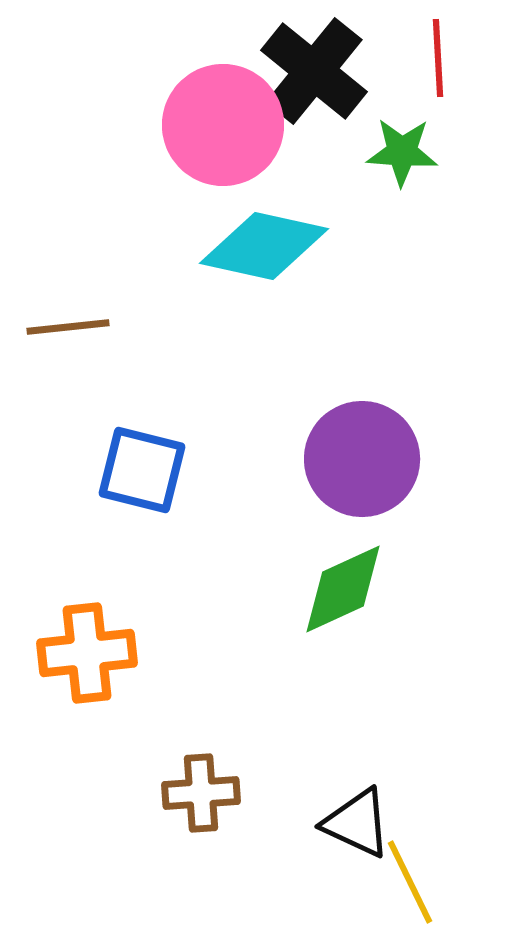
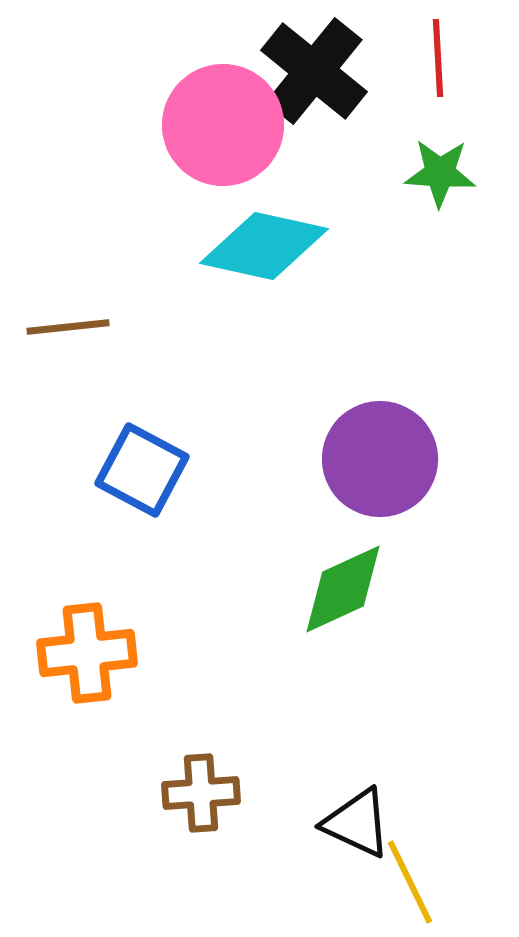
green star: moved 38 px right, 21 px down
purple circle: moved 18 px right
blue square: rotated 14 degrees clockwise
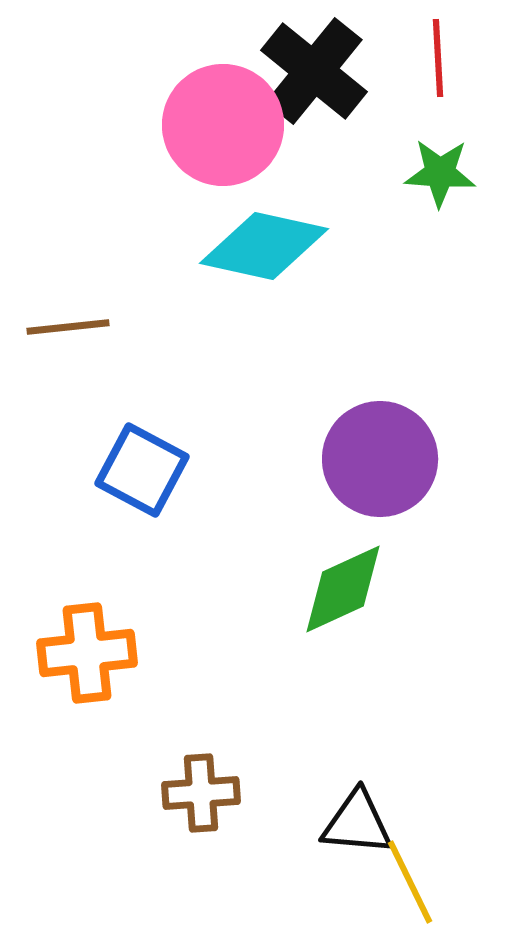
black triangle: rotated 20 degrees counterclockwise
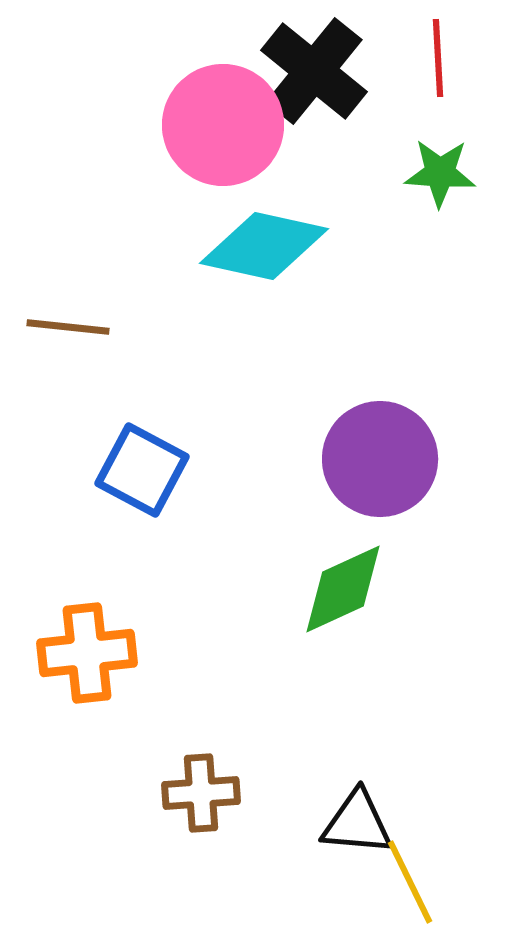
brown line: rotated 12 degrees clockwise
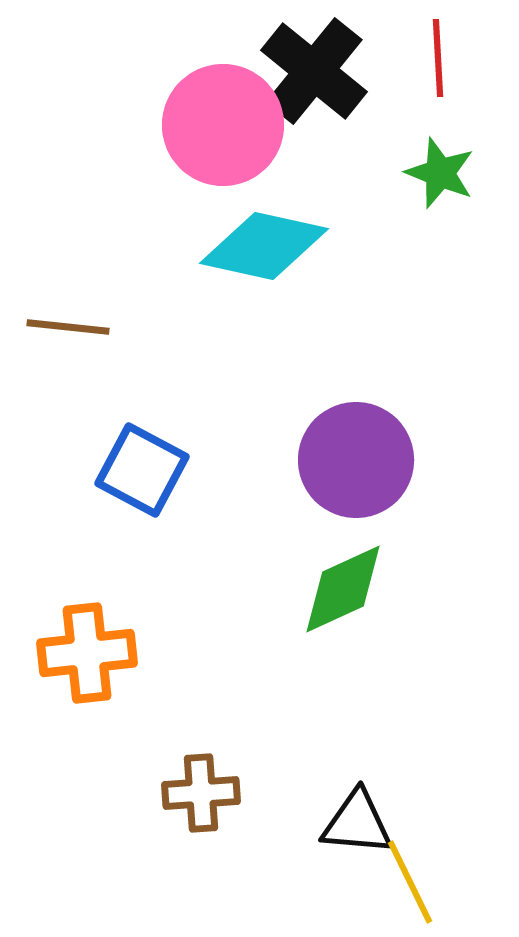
green star: rotated 18 degrees clockwise
purple circle: moved 24 px left, 1 px down
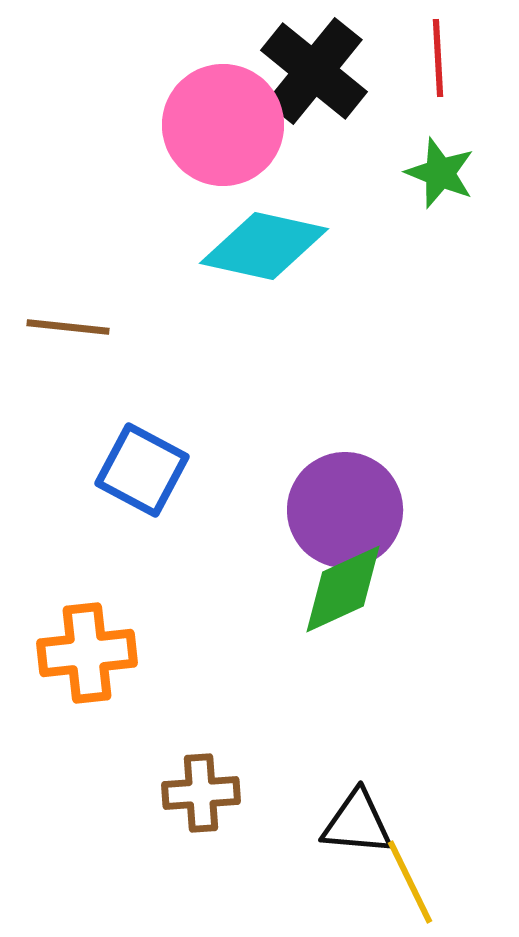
purple circle: moved 11 px left, 50 px down
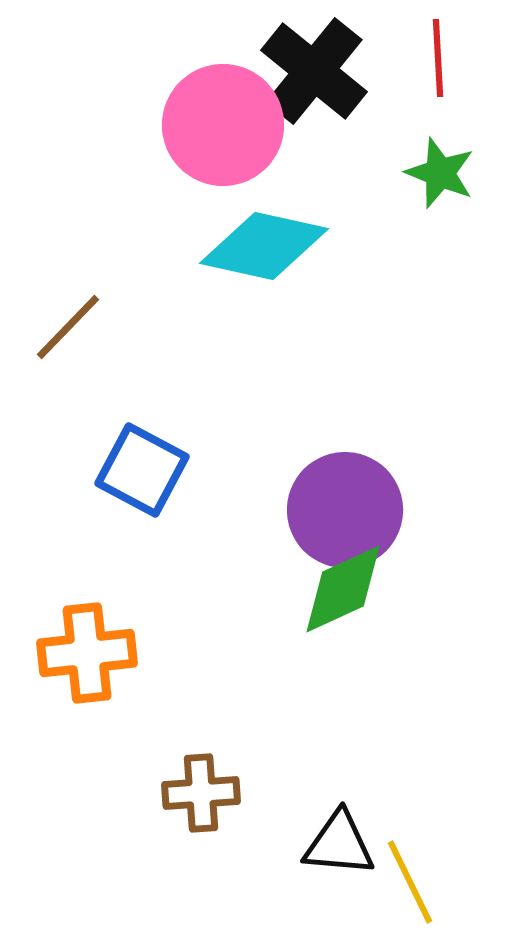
brown line: rotated 52 degrees counterclockwise
black triangle: moved 18 px left, 21 px down
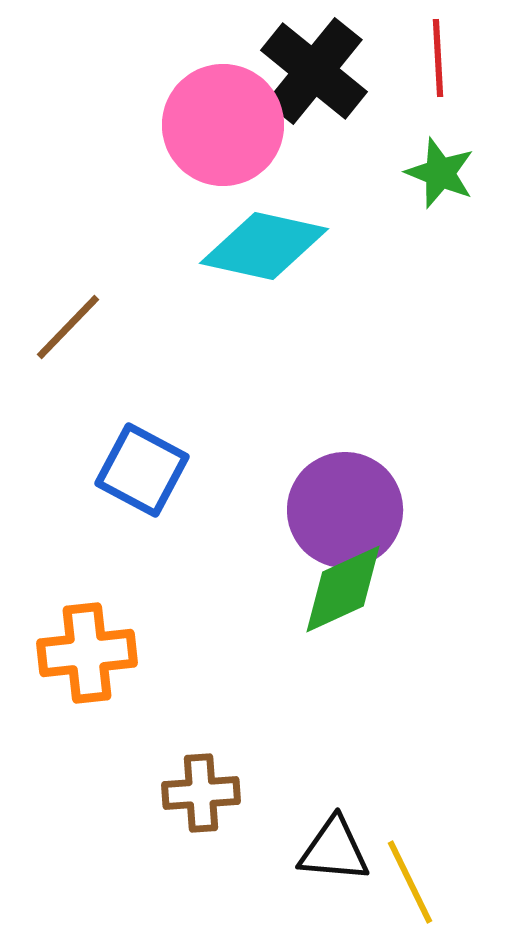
black triangle: moved 5 px left, 6 px down
